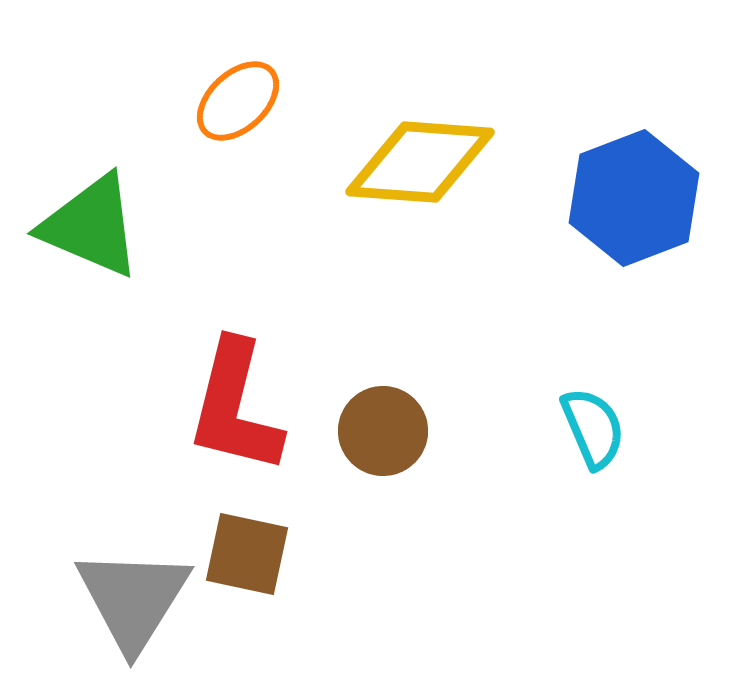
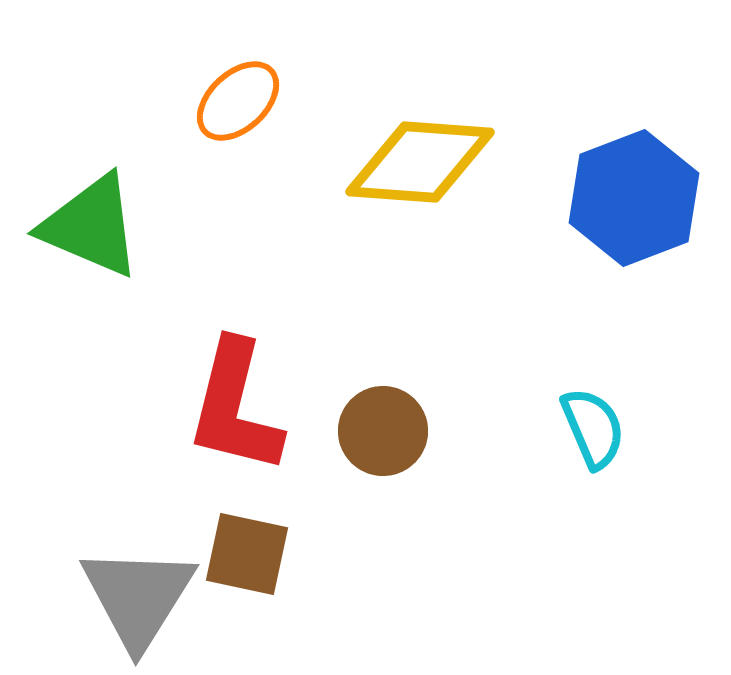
gray triangle: moved 5 px right, 2 px up
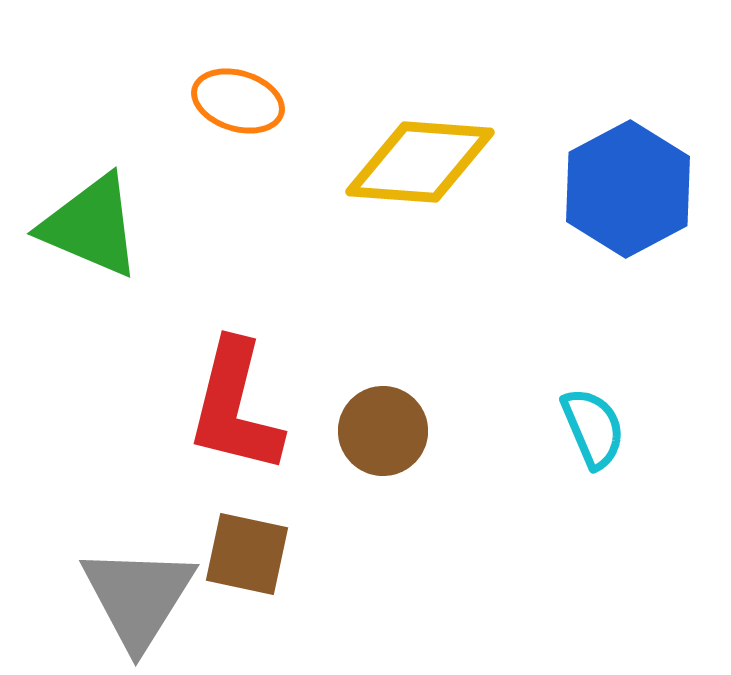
orange ellipse: rotated 60 degrees clockwise
blue hexagon: moved 6 px left, 9 px up; rotated 7 degrees counterclockwise
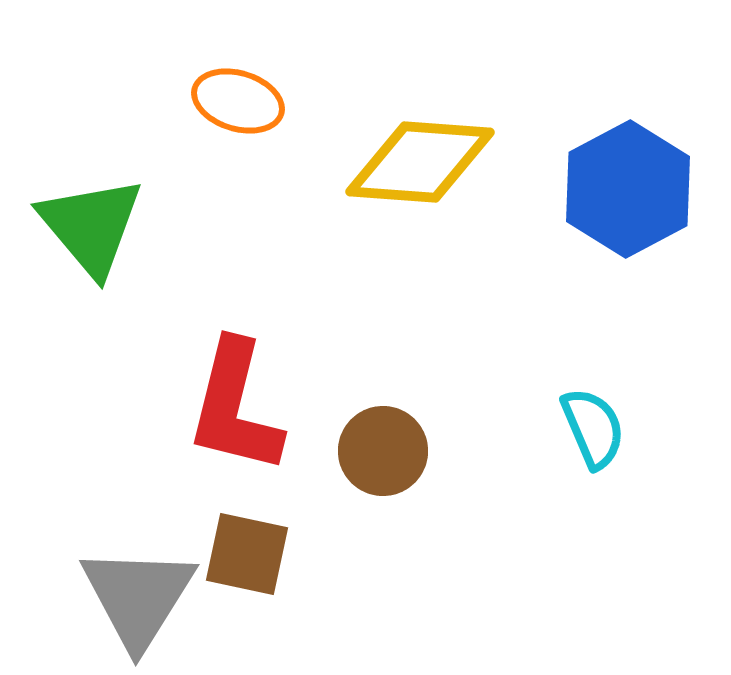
green triangle: rotated 27 degrees clockwise
brown circle: moved 20 px down
